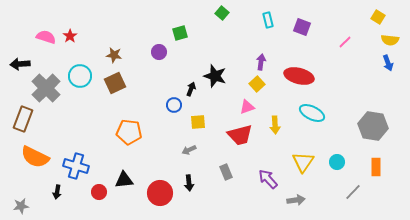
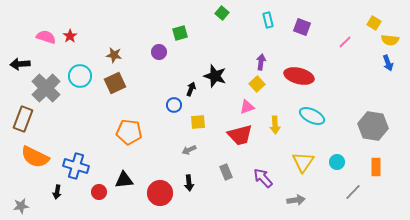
yellow square at (378, 17): moved 4 px left, 6 px down
cyan ellipse at (312, 113): moved 3 px down
purple arrow at (268, 179): moved 5 px left, 1 px up
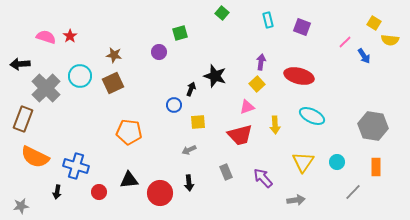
blue arrow at (388, 63): moved 24 px left, 7 px up; rotated 14 degrees counterclockwise
brown square at (115, 83): moved 2 px left
black triangle at (124, 180): moved 5 px right
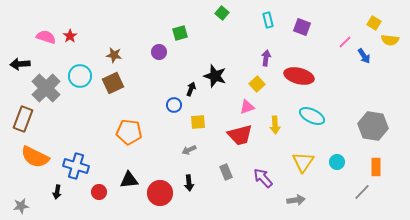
purple arrow at (261, 62): moved 5 px right, 4 px up
gray line at (353, 192): moved 9 px right
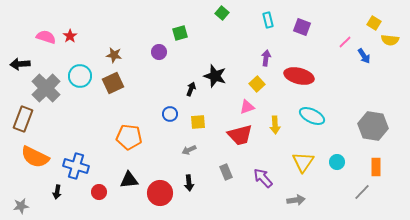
blue circle at (174, 105): moved 4 px left, 9 px down
orange pentagon at (129, 132): moved 5 px down
